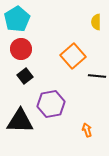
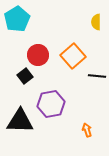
red circle: moved 17 px right, 6 px down
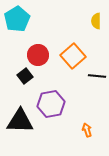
yellow semicircle: moved 1 px up
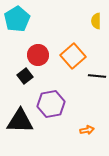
orange arrow: rotated 96 degrees clockwise
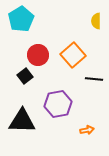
cyan pentagon: moved 4 px right
orange square: moved 1 px up
black line: moved 3 px left, 3 px down
purple hexagon: moved 7 px right
black triangle: moved 2 px right
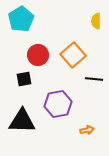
black square: moved 1 px left, 3 px down; rotated 28 degrees clockwise
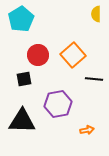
yellow semicircle: moved 7 px up
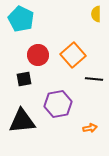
cyan pentagon: rotated 15 degrees counterclockwise
black triangle: rotated 8 degrees counterclockwise
orange arrow: moved 3 px right, 2 px up
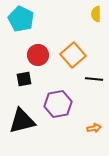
black triangle: rotated 8 degrees counterclockwise
orange arrow: moved 4 px right
